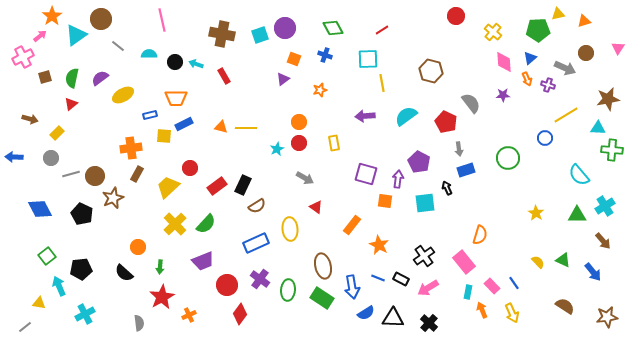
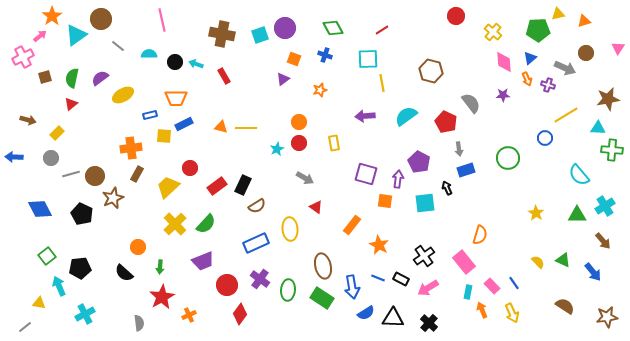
brown arrow at (30, 119): moved 2 px left, 1 px down
black pentagon at (81, 269): moved 1 px left, 1 px up
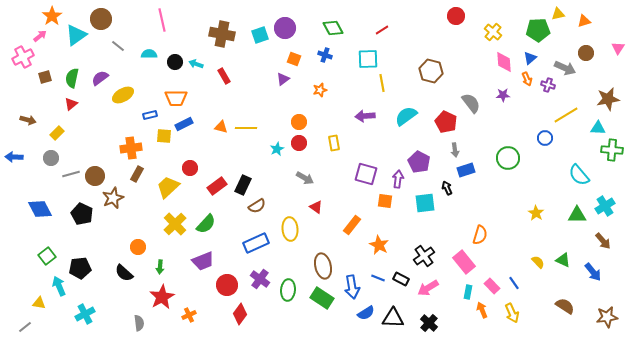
gray arrow at (459, 149): moved 4 px left, 1 px down
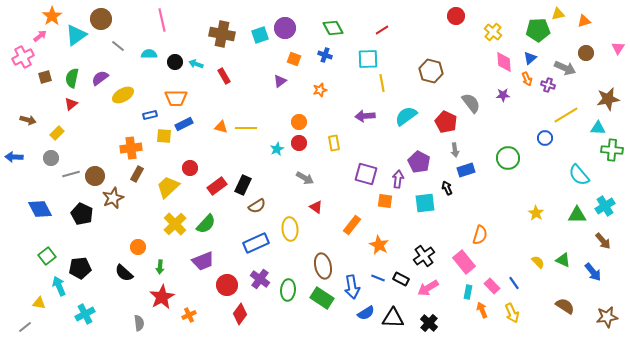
purple triangle at (283, 79): moved 3 px left, 2 px down
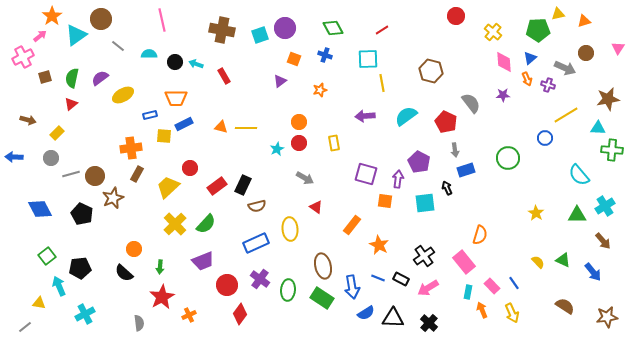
brown cross at (222, 34): moved 4 px up
brown semicircle at (257, 206): rotated 18 degrees clockwise
orange circle at (138, 247): moved 4 px left, 2 px down
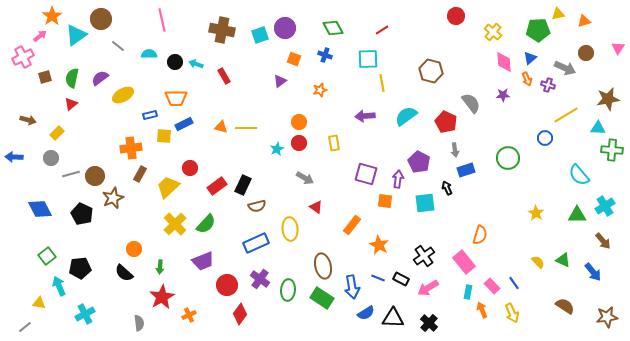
brown rectangle at (137, 174): moved 3 px right
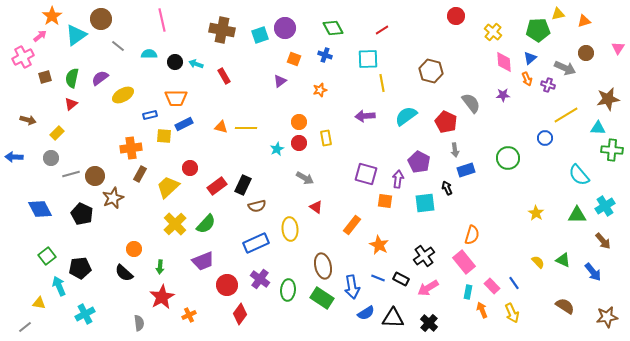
yellow rectangle at (334, 143): moved 8 px left, 5 px up
orange semicircle at (480, 235): moved 8 px left
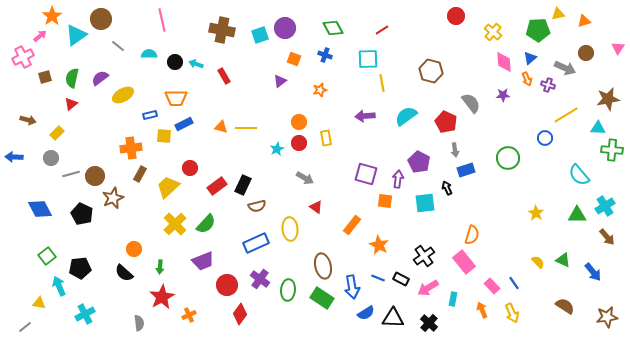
brown arrow at (603, 241): moved 4 px right, 4 px up
cyan rectangle at (468, 292): moved 15 px left, 7 px down
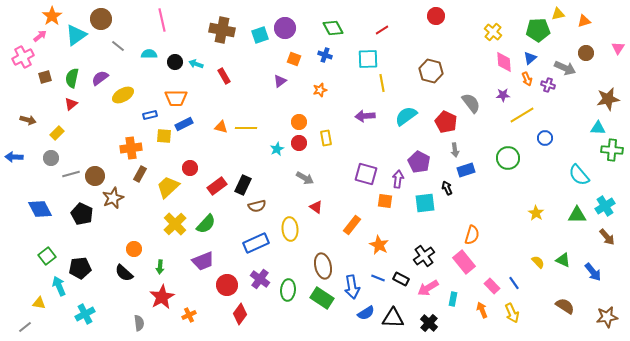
red circle at (456, 16): moved 20 px left
yellow line at (566, 115): moved 44 px left
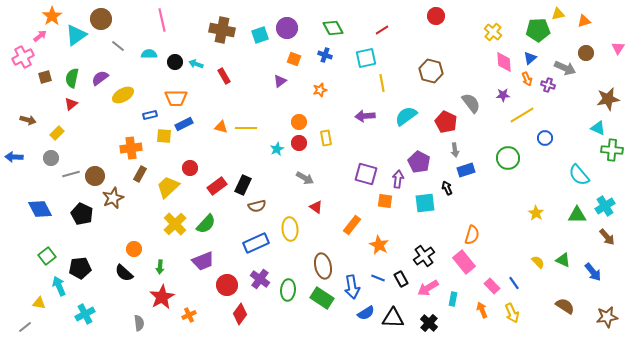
purple circle at (285, 28): moved 2 px right
cyan square at (368, 59): moved 2 px left, 1 px up; rotated 10 degrees counterclockwise
cyan triangle at (598, 128): rotated 21 degrees clockwise
black rectangle at (401, 279): rotated 35 degrees clockwise
